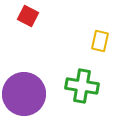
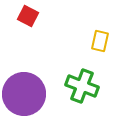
green cross: rotated 12 degrees clockwise
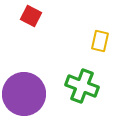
red square: moved 3 px right
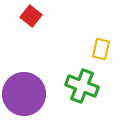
red square: rotated 10 degrees clockwise
yellow rectangle: moved 1 px right, 8 px down
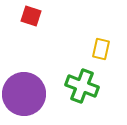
red square: rotated 20 degrees counterclockwise
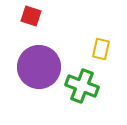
purple circle: moved 15 px right, 27 px up
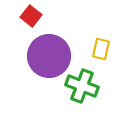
red square: rotated 20 degrees clockwise
purple circle: moved 10 px right, 11 px up
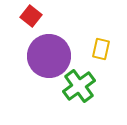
green cross: moved 3 px left; rotated 32 degrees clockwise
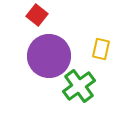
red square: moved 6 px right, 1 px up
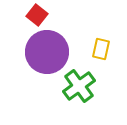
purple circle: moved 2 px left, 4 px up
